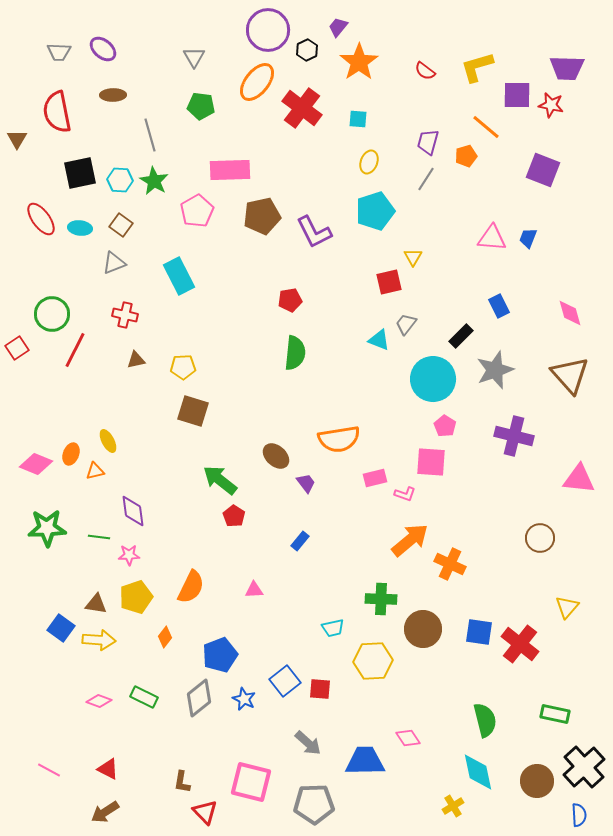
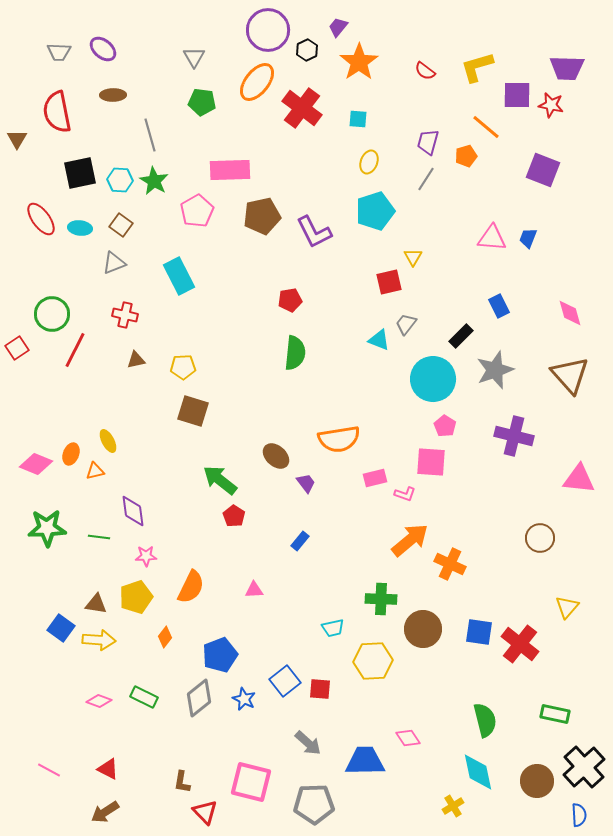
green pentagon at (201, 106): moved 1 px right, 4 px up
pink star at (129, 555): moved 17 px right, 1 px down
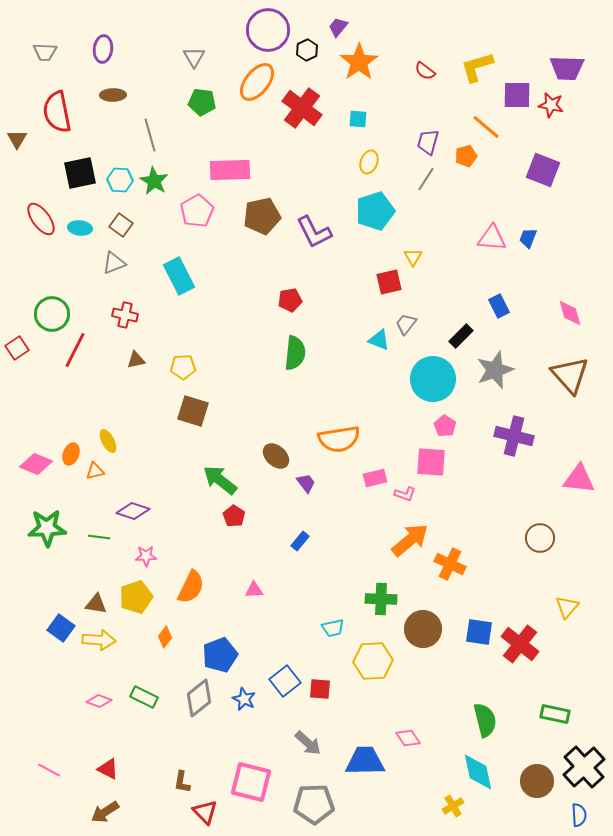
purple ellipse at (103, 49): rotated 56 degrees clockwise
gray trapezoid at (59, 52): moved 14 px left
purple diamond at (133, 511): rotated 64 degrees counterclockwise
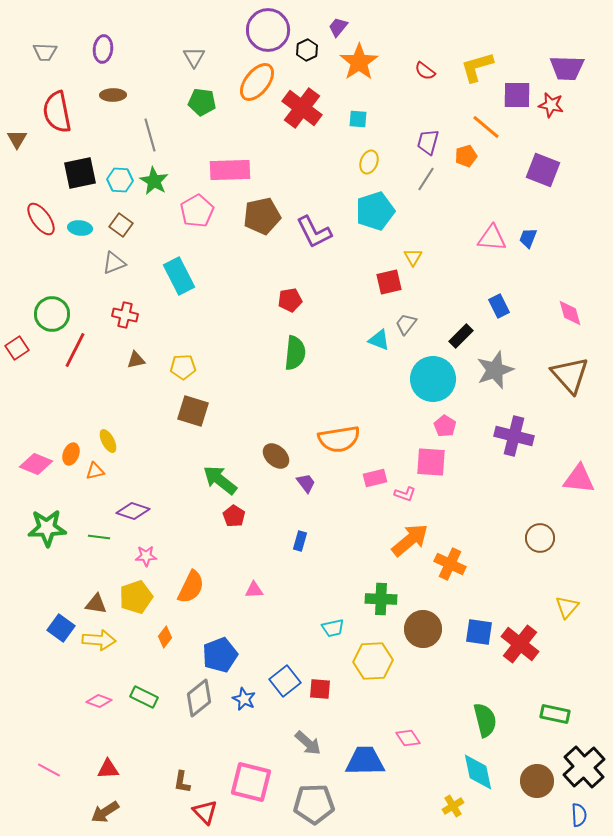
blue rectangle at (300, 541): rotated 24 degrees counterclockwise
red triangle at (108, 769): rotated 30 degrees counterclockwise
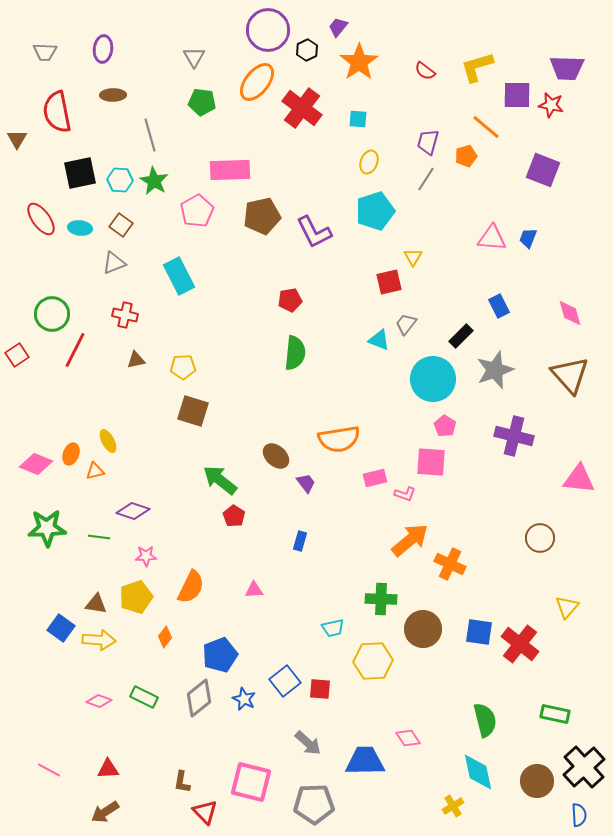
red square at (17, 348): moved 7 px down
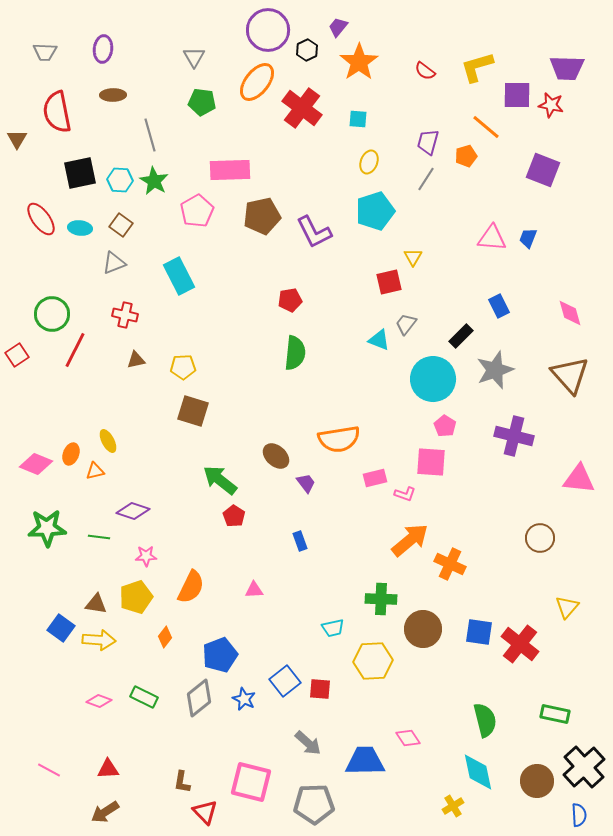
blue rectangle at (300, 541): rotated 36 degrees counterclockwise
